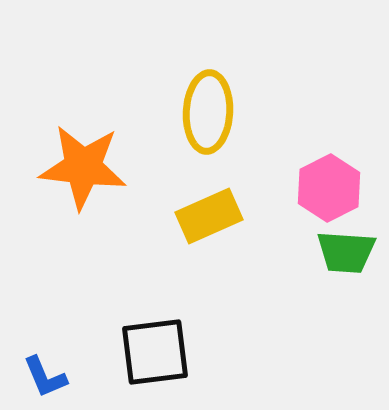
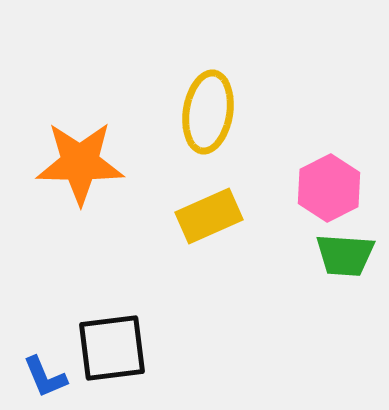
yellow ellipse: rotated 6 degrees clockwise
orange star: moved 3 px left, 4 px up; rotated 6 degrees counterclockwise
green trapezoid: moved 1 px left, 3 px down
black square: moved 43 px left, 4 px up
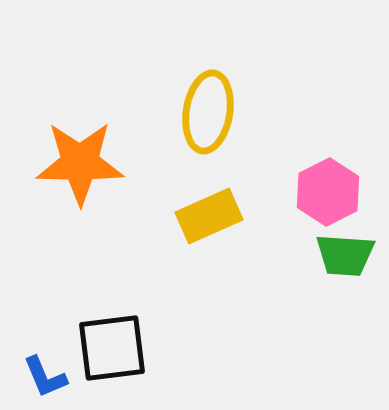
pink hexagon: moved 1 px left, 4 px down
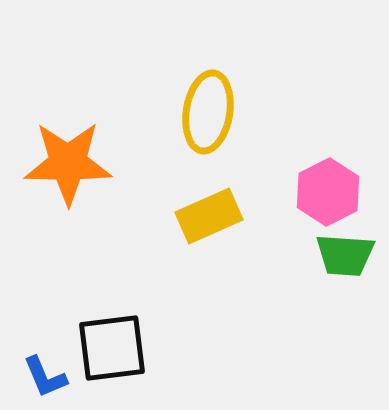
orange star: moved 12 px left
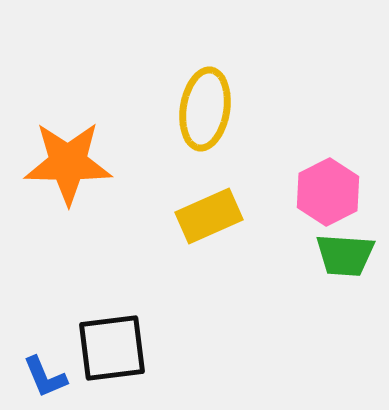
yellow ellipse: moved 3 px left, 3 px up
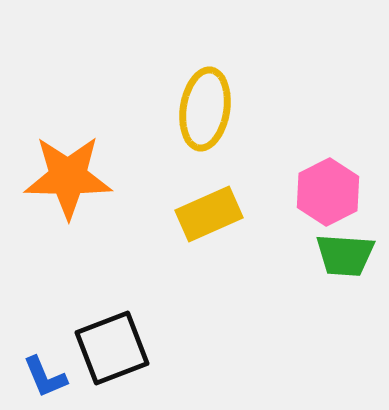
orange star: moved 14 px down
yellow rectangle: moved 2 px up
black square: rotated 14 degrees counterclockwise
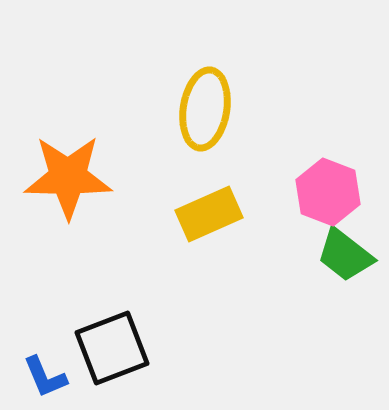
pink hexagon: rotated 12 degrees counterclockwise
green trapezoid: rotated 34 degrees clockwise
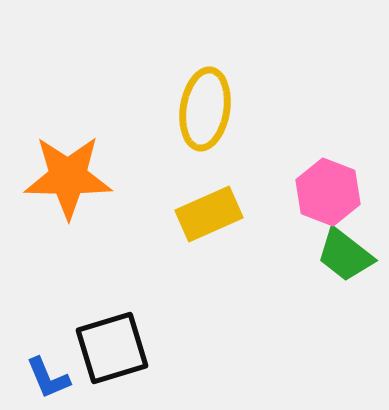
black square: rotated 4 degrees clockwise
blue L-shape: moved 3 px right, 1 px down
